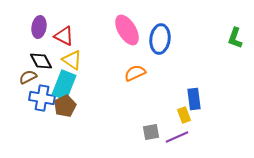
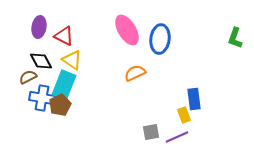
brown pentagon: moved 5 px left, 1 px up
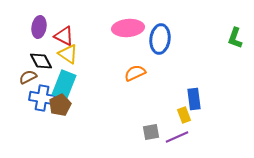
pink ellipse: moved 1 px right, 2 px up; rotated 64 degrees counterclockwise
yellow triangle: moved 4 px left, 6 px up
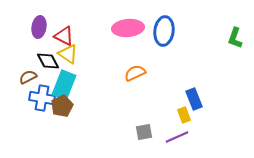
blue ellipse: moved 4 px right, 8 px up
black diamond: moved 7 px right
blue rectangle: rotated 15 degrees counterclockwise
brown pentagon: moved 2 px right, 1 px down
gray square: moved 7 px left
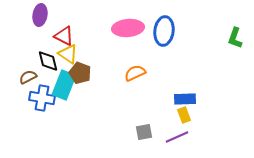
purple ellipse: moved 1 px right, 12 px up
black diamond: rotated 15 degrees clockwise
blue rectangle: moved 9 px left; rotated 70 degrees counterclockwise
brown pentagon: moved 18 px right, 33 px up; rotated 25 degrees counterclockwise
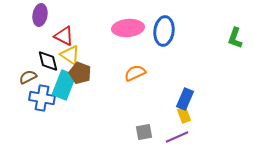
yellow triangle: moved 2 px right, 1 px down
blue rectangle: rotated 65 degrees counterclockwise
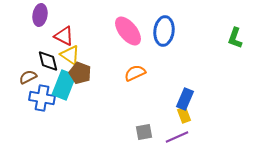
pink ellipse: moved 3 px down; rotated 56 degrees clockwise
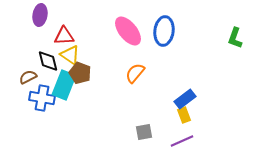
red triangle: rotated 30 degrees counterclockwise
orange semicircle: rotated 25 degrees counterclockwise
blue rectangle: rotated 30 degrees clockwise
purple line: moved 5 px right, 4 px down
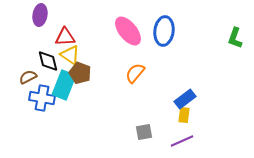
red triangle: moved 1 px right, 1 px down
yellow rectangle: rotated 28 degrees clockwise
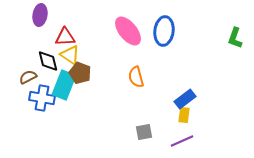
orange semicircle: moved 1 px right, 4 px down; rotated 55 degrees counterclockwise
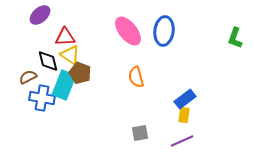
purple ellipse: rotated 40 degrees clockwise
gray square: moved 4 px left, 1 px down
